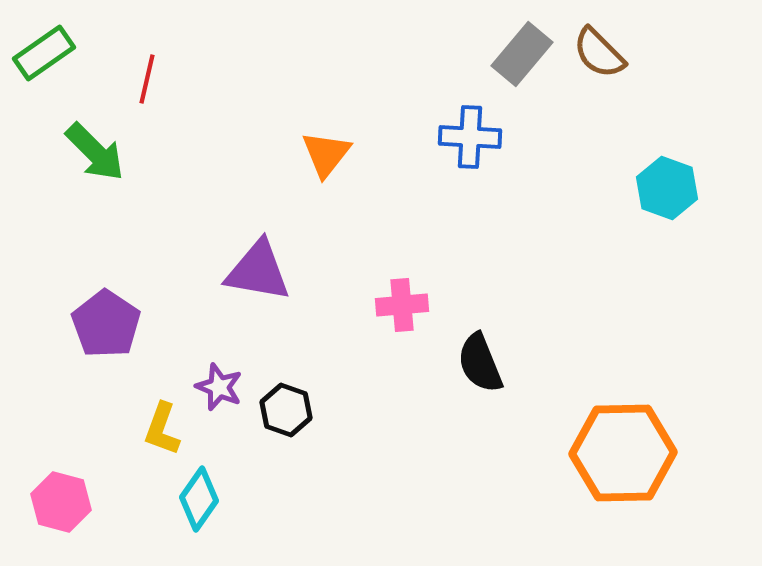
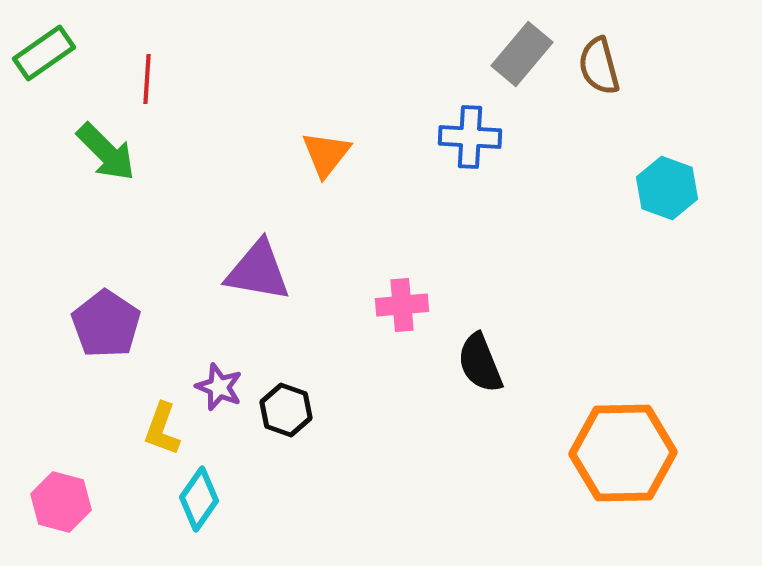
brown semicircle: moved 13 px down; rotated 30 degrees clockwise
red line: rotated 9 degrees counterclockwise
green arrow: moved 11 px right
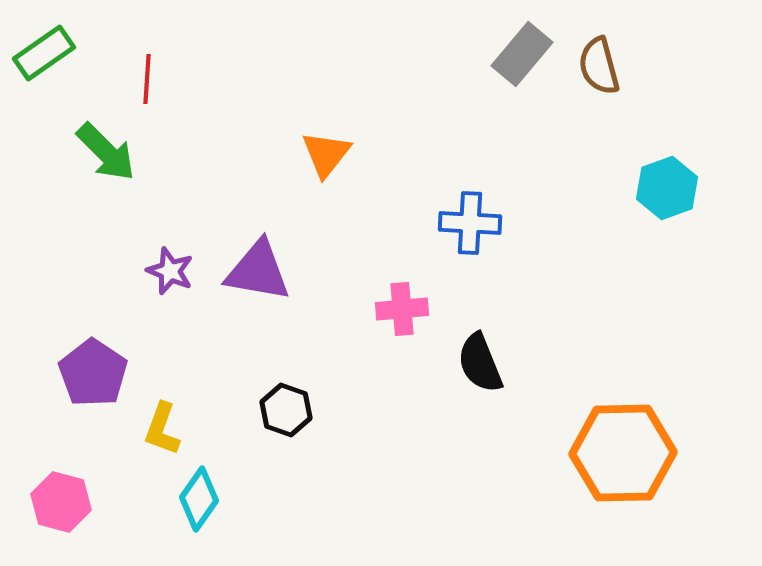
blue cross: moved 86 px down
cyan hexagon: rotated 20 degrees clockwise
pink cross: moved 4 px down
purple pentagon: moved 13 px left, 49 px down
purple star: moved 49 px left, 116 px up
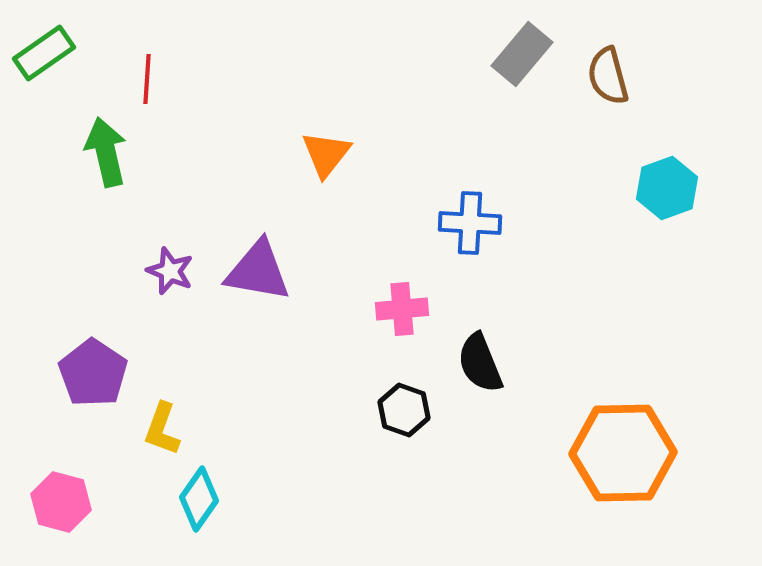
brown semicircle: moved 9 px right, 10 px down
green arrow: rotated 148 degrees counterclockwise
black hexagon: moved 118 px right
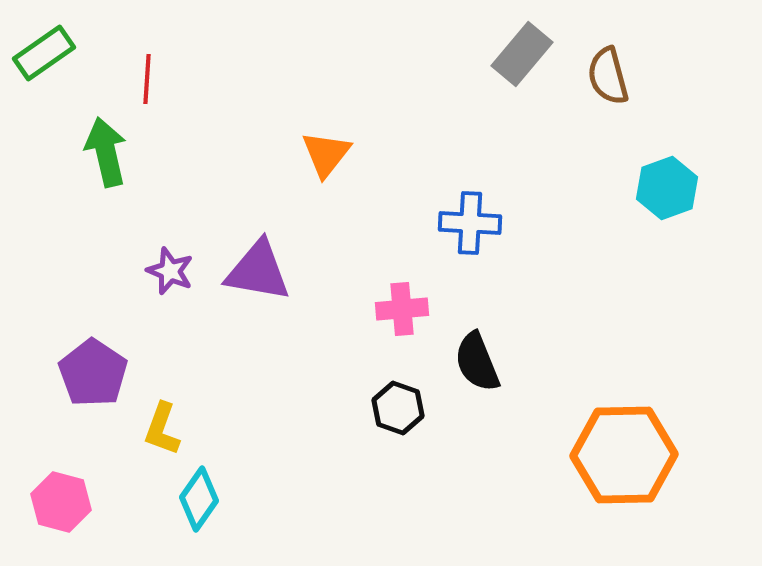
black semicircle: moved 3 px left, 1 px up
black hexagon: moved 6 px left, 2 px up
orange hexagon: moved 1 px right, 2 px down
